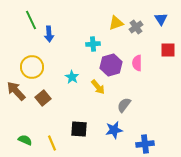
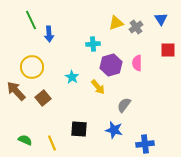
blue star: rotated 24 degrees clockwise
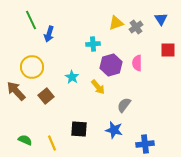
blue arrow: rotated 21 degrees clockwise
brown square: moved 3 px right, 2 px up
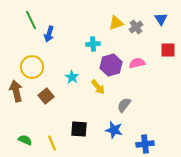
pink semicircle: rotated 77 degrees clockwise
brown arrow: rotated 30 degrees clockwise
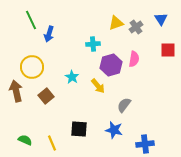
pink semicircle: moved 3 px left, 4 px up; rotated 112 degrees clockwise
yellow arrow: moved 1 px up
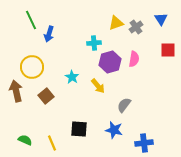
cyan cross: moved 1 px right, 1 px up
purple hexagon: moved 1 px left, 3 px up
blue cross: moved 1 px left, 1 px up
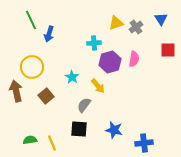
gray semicircle: moved 40 px left
green semicircle: moved 5 px right; rotated 32 degrees counterclockwise
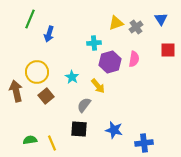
green line: moved 1 px left, 1 px up; rotated 48 degrees clockwise
yellow circle: moved 5 px right, 5 px down
